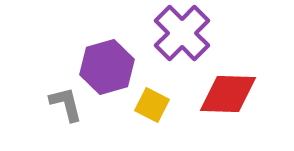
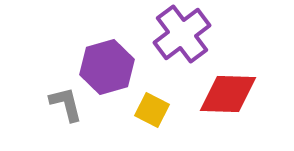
purple cross: moved 1 px down; rotated 8 degrees clockwise
yellow square: moved 5 px down
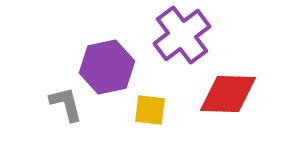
purple cross: moved 1 px down
purple hexagon: rotated 4 degrees clockwise
yellow square: moved 2 px left; rotated 20 degrees counterclockwise
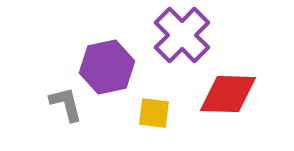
purple cross: rotated 8 degrees counterclockwise
yellow square: moved 4 px right, 3 px down
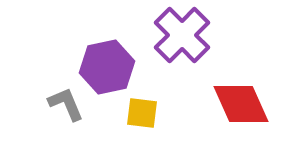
red diamond: moved 13 px right, 10 px down; rotated 64 degrees clockwise
gray L-shape: rotated 9 degrees counterclockwise
yellow square: moved 12 px left
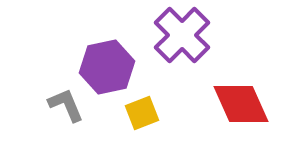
gray L-shape: moved 1 px down
yellow square: rotated 28 degrees counterclockwise
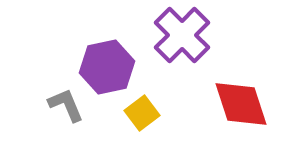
red diamond: rotated 6 degrees clockwise
yellow square: rotated 16 degrees counterclockwise
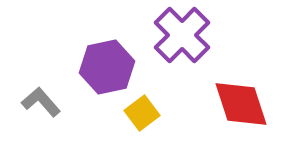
gray L-shape: moved 25 px left, 3 px up; rotated 18 degrees counterclockwise
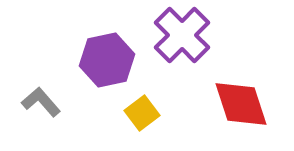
purple hexagon: moved 7 px up
